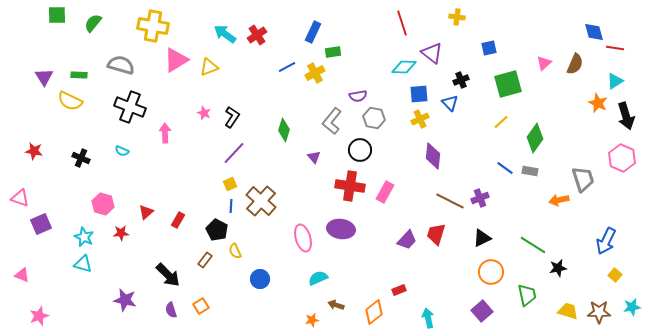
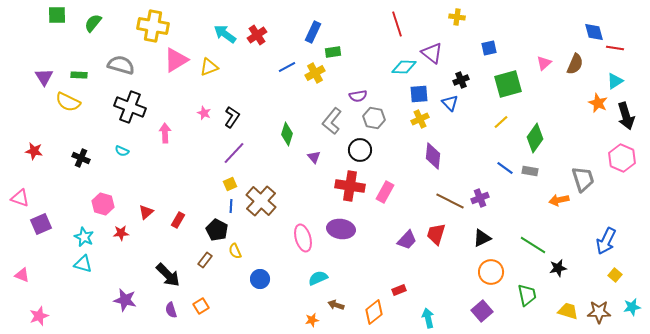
red line at (402, 23): moved 5 px left, 1 px down
yellow semicircle at (70, 101): moved 2 px left, 1 px down
green diamond at (284, 130): moved 3 px right, 4 px down
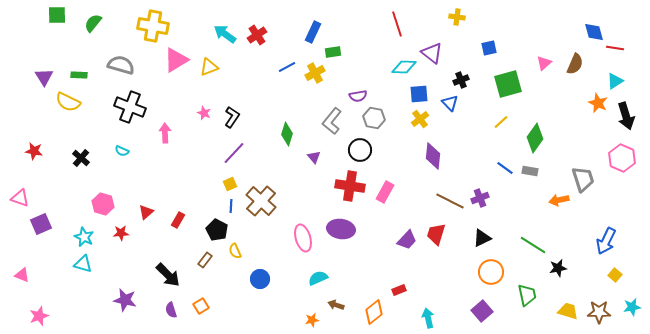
yellow cross at (420, 119): rotated 12 degrees counterclockwise
black cross at (81, 158): rotated 18 degrees clockwise
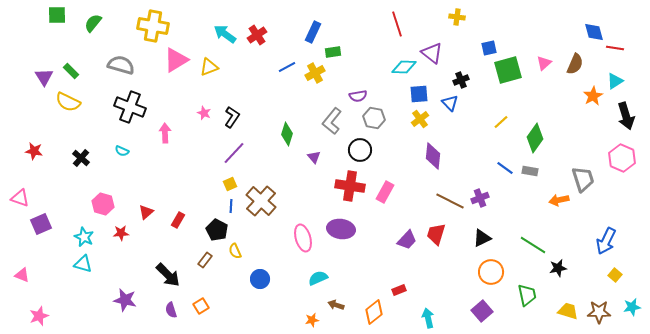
green rectangle at (79, 75): moved 8 px left, 4 px up; rotated 42 degrees clockwise
green square at (508, 84): moved 14 px up
orange star at (598, 103): moved 5 px left, 7 px up; rotated 18 degrees clockwise
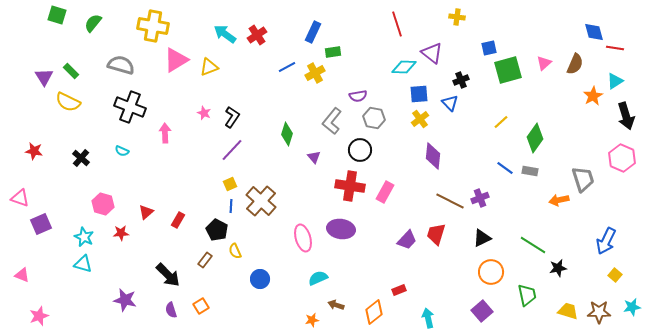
green square at (57, 15): rotated 18 degrees clockwise
purple line at (234, 153): moved 2 px left, 3 px up
